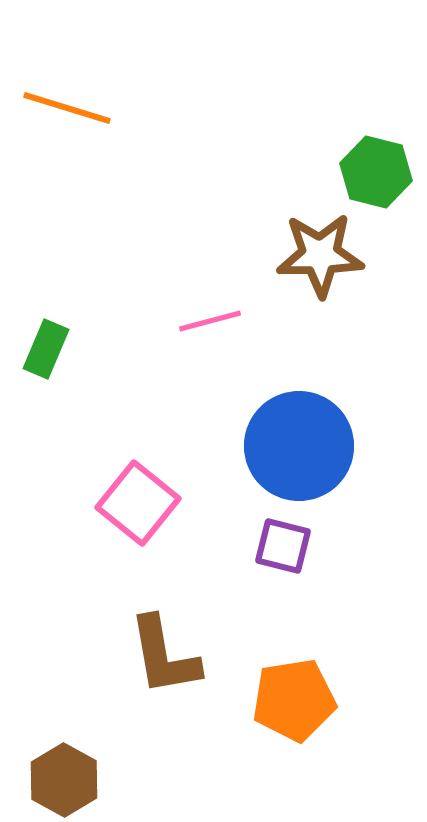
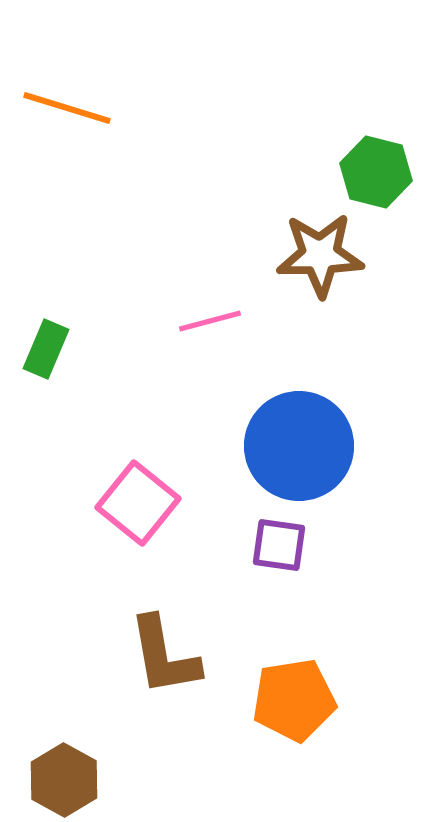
purple square: moved 4 px left, 1 px up; rotated 6 degrees counterclockwise
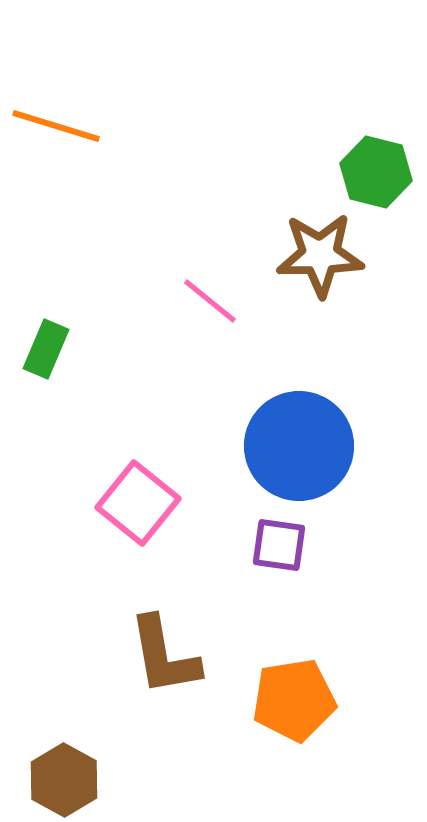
orange line: moved 11 px left, 18 px down
pink line: moved 20 px up; rotated 54 degrees clockwise
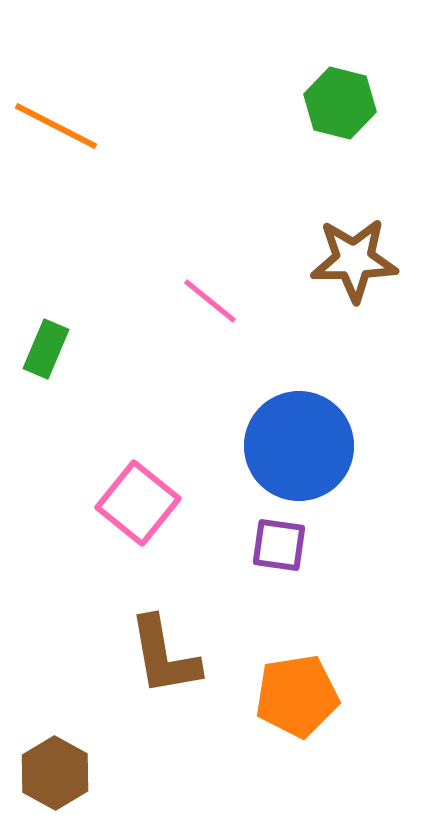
orange line: rotated 10 degrees clockwise
green hexagon: moved 36 px left, 69 px up
brown star: moved 34 px right, 5 px down
orange pentagon: moved 3 px right, 4 px up
brown hexagon: moved 9 px left, 7 px up
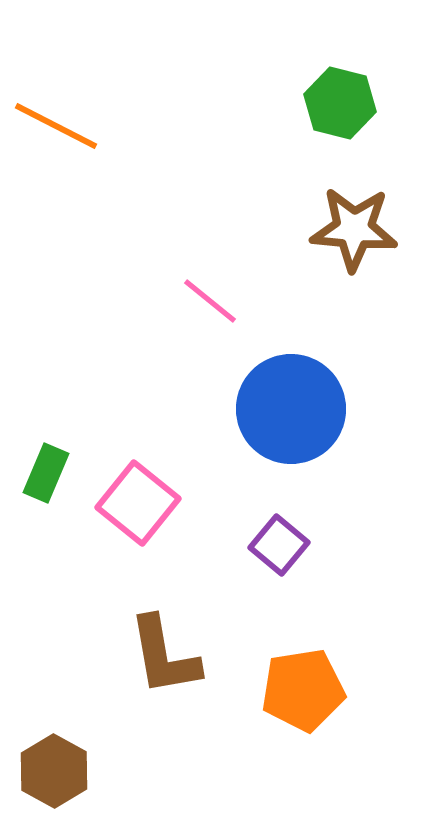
brown star: moved 31 px up; rotated 6 degrees clockwise
green rectangle: moved 124 px down
blue circle: moved 8 px left, 37 px up
purple square: rotated 32 degrees clockwise
orange pentagon: moved 6 px right, 6 px up
brown hexagon: moved 1 px left, 2 px up
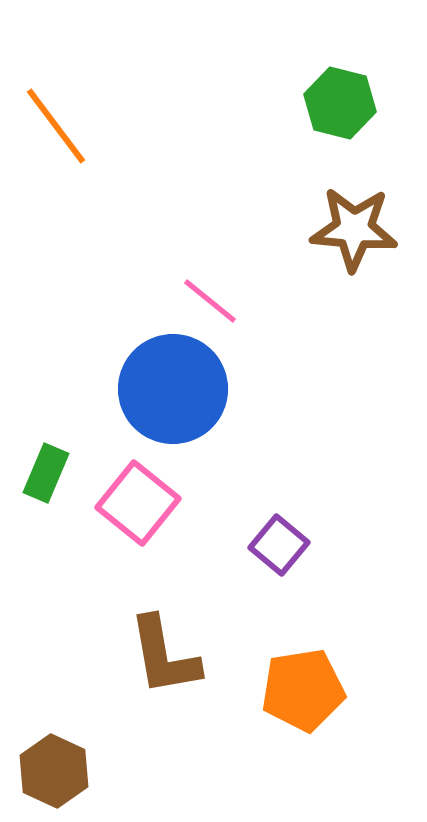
orange line: rotated 26 degrees clockwise
blue circle: moved 118 px left, 20 px up
brown hexagon: rotated 4 degrees counterclockwise
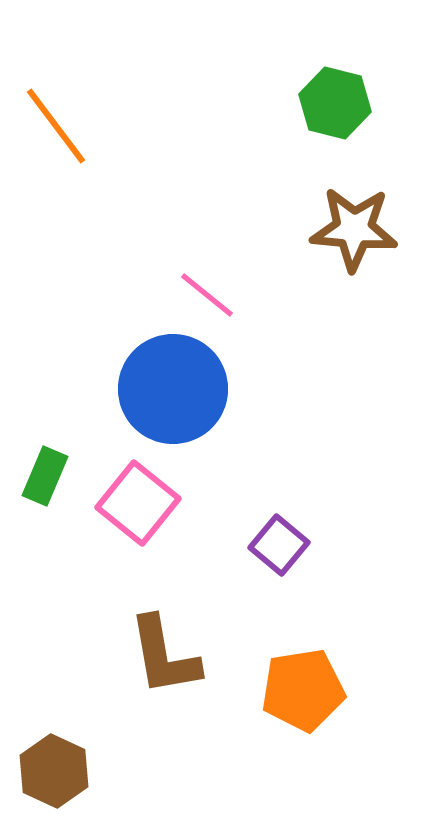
green hexagon: moved 5 px left
pink line: moved 3 px left, 6 px up
green rectangle: moved 1 px left, 3 px down
